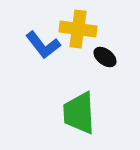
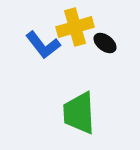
yellow cross: moved 3 px left, 2 px up; rotated 24 degrees counterclockwise
black ellipse: moved 14 px up
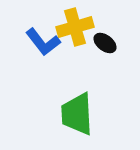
blue L-shape: moved 3 px up
green trapezoid: moved 2 px left, 1 px down
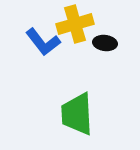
yellow cross: moved 3 px up
black ellipse: rotated 30 degrees counterclockwise
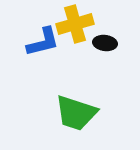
blue L-shape: rotated 66 degrees counterclockwise
green trapezoid: moved 1 px left, 1 px up; rotated 69 degrees counterclockwise
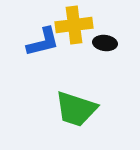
yellow cross: moved 1 px left, 1 px down; rotated 9 degrees clockwise
green trapezoid: moved 4 px up
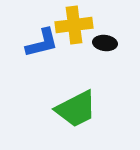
blue L-shape: moved 1 px left, 1 px down
green trapezoid: rotated 45 degrees counterclockwise
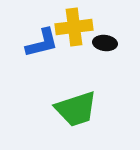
yellow cross: moved 2 px down
green trapezoid: rotated 9 degrees clockwise
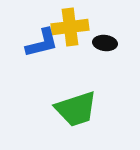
yellow cross: moved 4 px left
